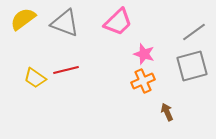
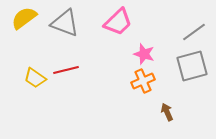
yellow semicircle: moved 1 px right, 1 px up
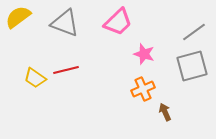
yellow semicircle: moved 6 px left, 1 px up
orange cross: moved 8 px down
brown arrow: moved 2 px left
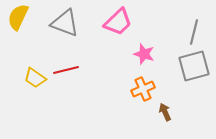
yellow semicircle: rotated 28 degrees counterclockwise
gray line: rotated 40 degrees counterclockwise
gray square: moved 2 px right
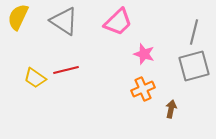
gray triangle: moved 1 px left, 2 px up; rotated 12 degrees clockwise
brown arrow: moved 6 px right, 3 px up; rotated 36 degrees clockwise
